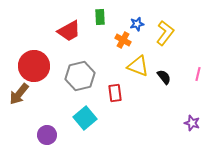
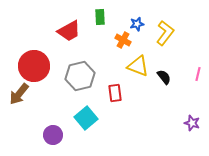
cyan square: moved 1 px right
purple circle: moved 6 px right
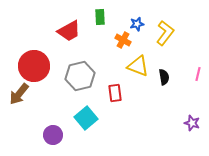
black semicircle: rotated 28 degrees clockwise
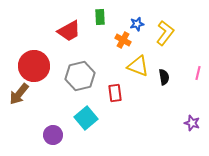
pink line: moved 1 px up
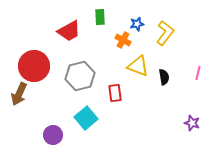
brown arrow: rotated 15 degrees counterclockwise
